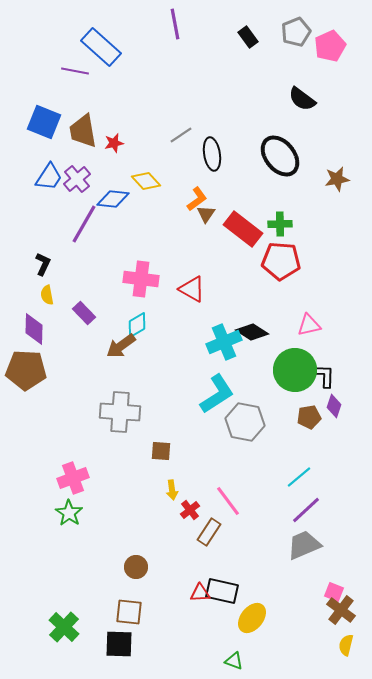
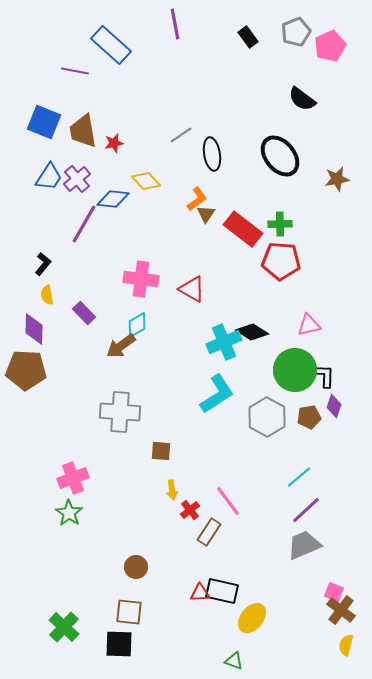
blue rectangle at (101, 47): moved 10 px right, 2 px up
black L-shape at (43, 264): rotated 15 degrees clockwise
gray hexagon at (245, 422): moved 22 px right, 5 px up; rotated 18 degrees clockwise
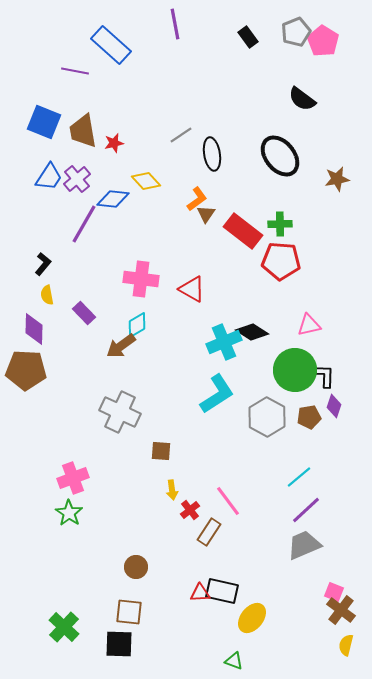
pink pentagon at (330, 46): moved 7 px left, 5 px up; rotated 16 degrees counterclockwise
red rectangle at (243, 229): moved 2 px down
gray cross at (120, 412): rotated 21 degrees clockwise
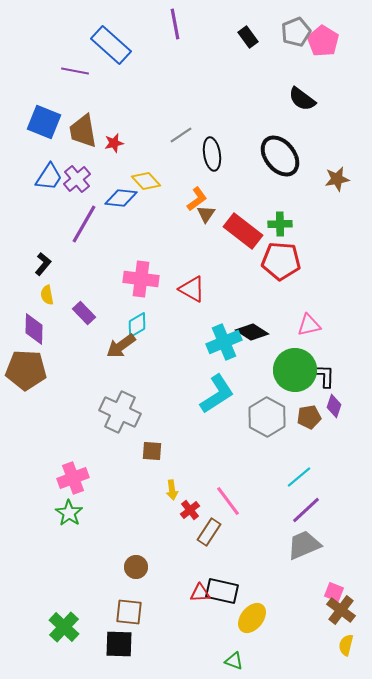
blue diamond at (113, 199): moved 8 px right, 1 px up
brown square at (161, 451): moved 9 px left
